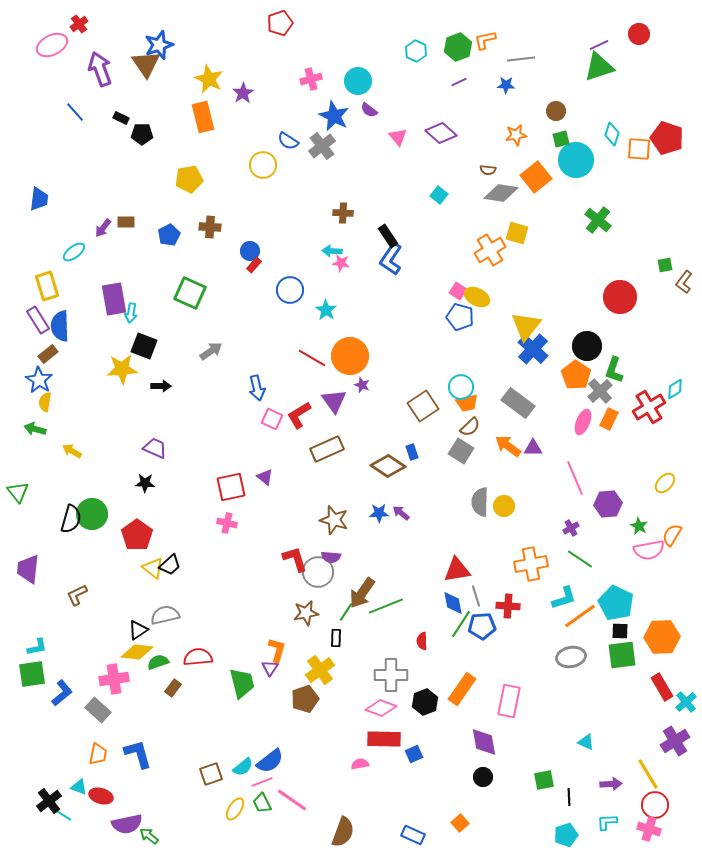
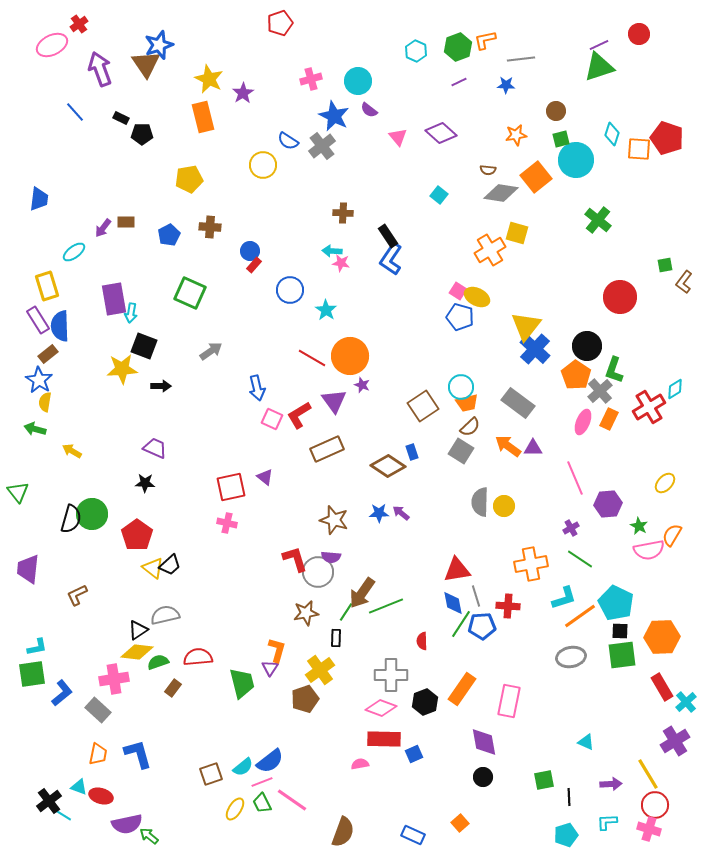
blue cross at (533, 349): moved 2 px right
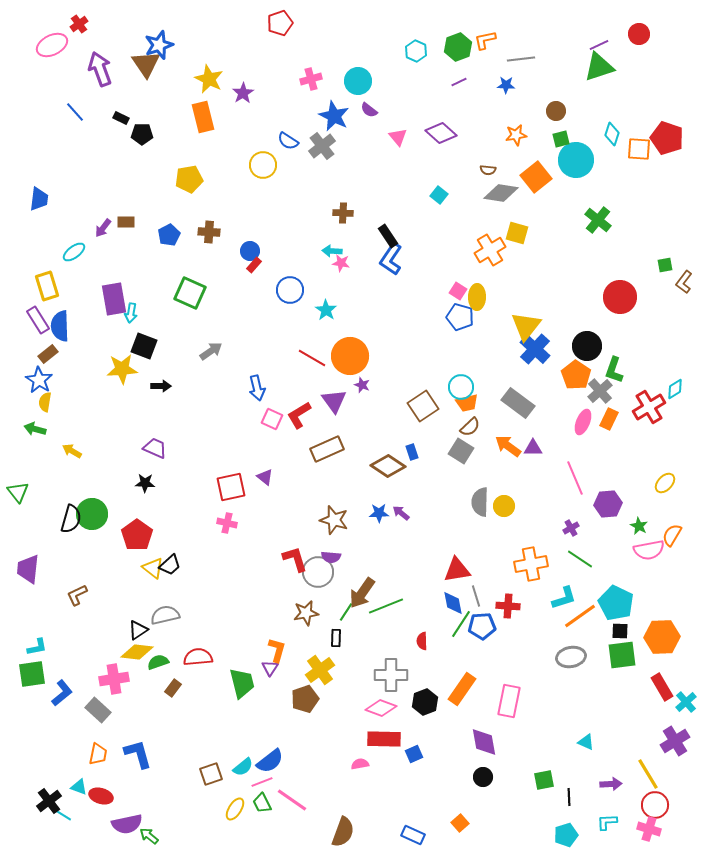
brown cross at (210, 227): moved 1 px left, 5 px down
yellow ellipse at (477, 297): rotated 65 degrees clockwise
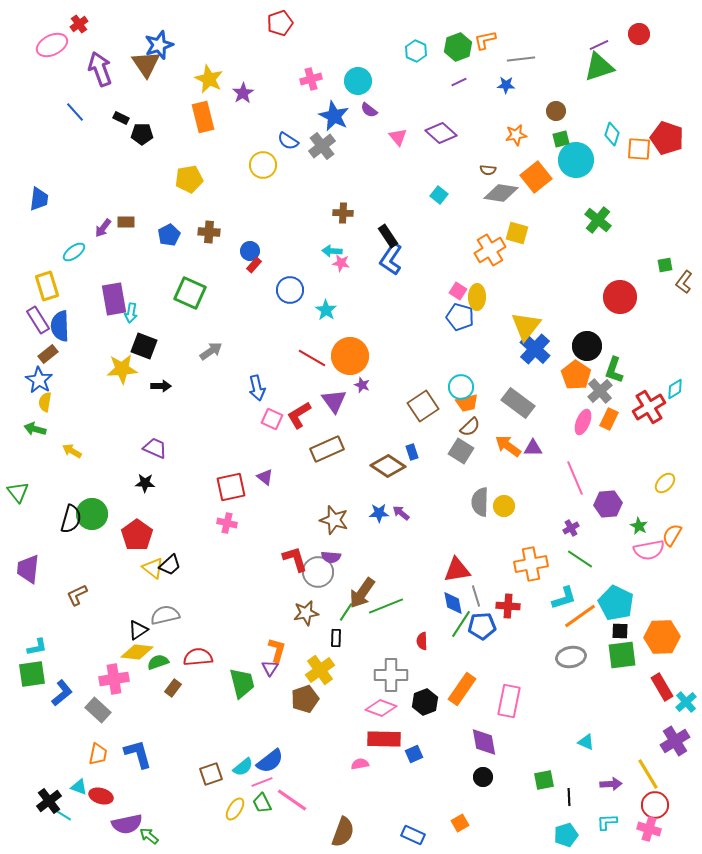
orange square at (460, 823): rotated 12 degrees clockwise
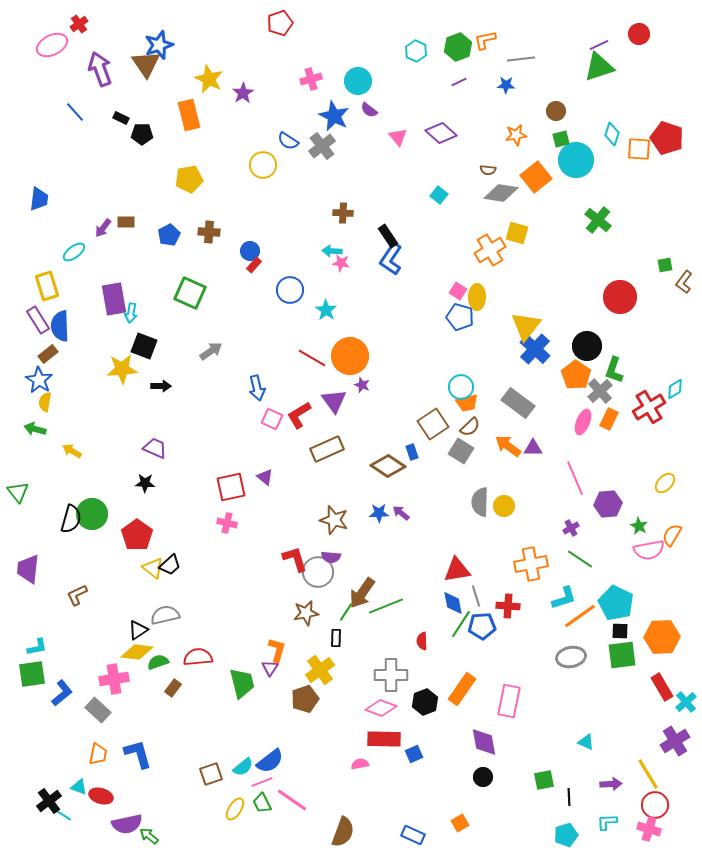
orange rectangle at (203, 117): moved 14 px left, 2 px up
brown square at (423, 406): moved 10 px right, 18 px down
